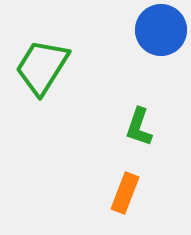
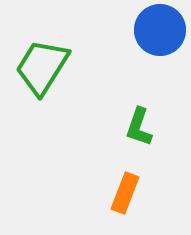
blue circle: moved 1 px left
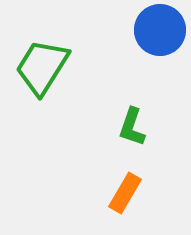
green L-shape: moved 7 px left
orange rectangle: rotated 9 degrees clockwise
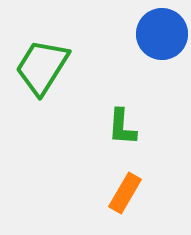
blue circle: moved 2 px right, 4 px down
green L-shape: moved 10 px left; rotated 15 degrees counterclockwise
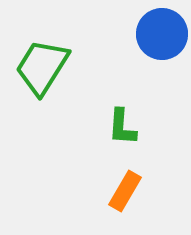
orange rectangle: moved 2 px up
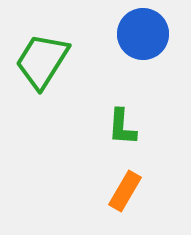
blue circle: moved 19 px left
green trapezoid: moved 6 px up
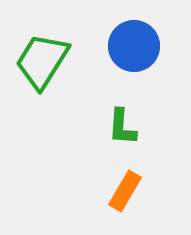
blue circle: moved 9 px left, 12 px down
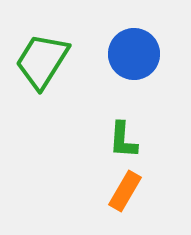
blue circle: moved 8 px down
green L-shape: moved 1 px right, 13 px down
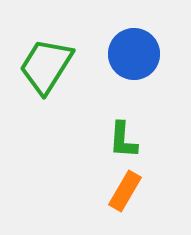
green trapezoid: moved 4 px right, 5 px down
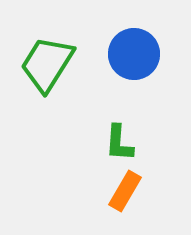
green trapezoid: moved 1 px right, 2 px up
green L-shape: moved 4 px left, 3 px down
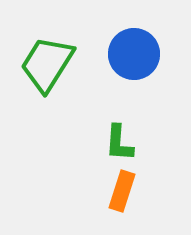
orange rectangle: moved 3 px left; rotated 12 degrees counterclockwise
